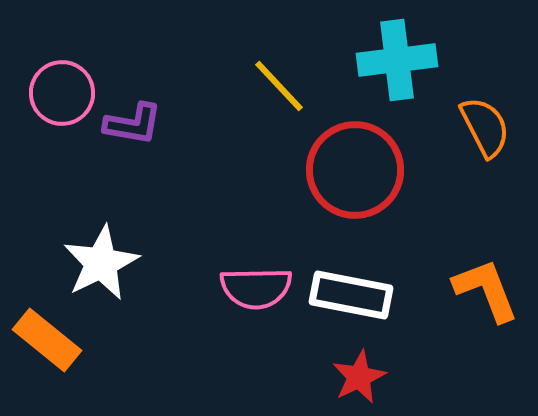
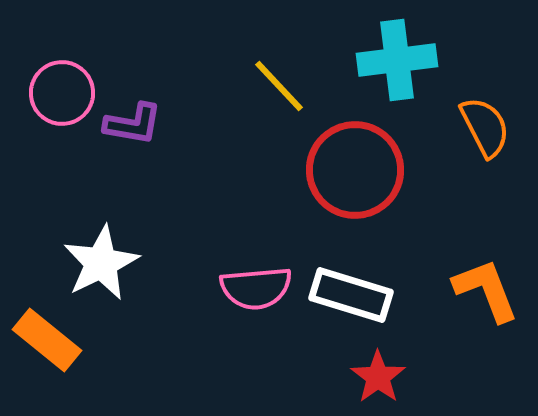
pink semicircle: rotated 4 degrees counterclockwise
white rectangle: rotated 6 degrees clockwise
red star: moved 19 px right; rotated 10 degrees counterclockwise
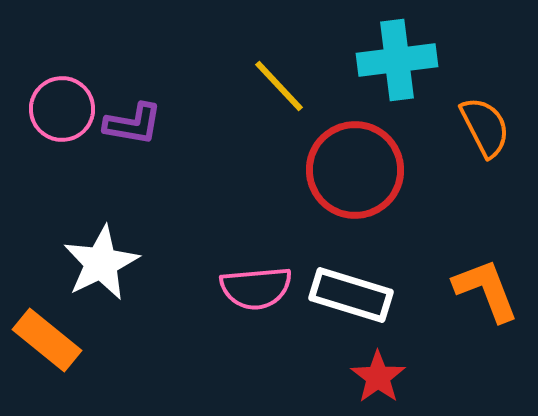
pink circle: moved 16 px down
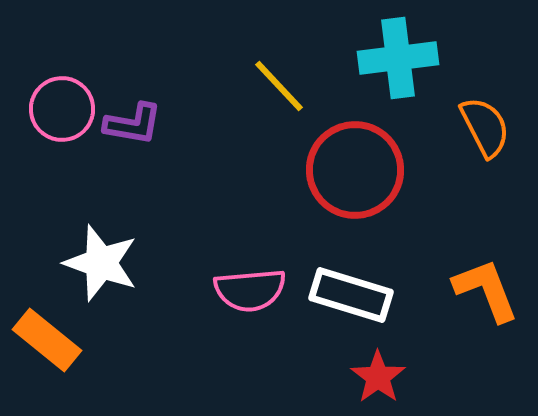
cyan cross: moved 1 px right, 2 px up
white star: rotated 26 degrees counterclockwise
pink semicircle: moved 6 px left, 2 px down
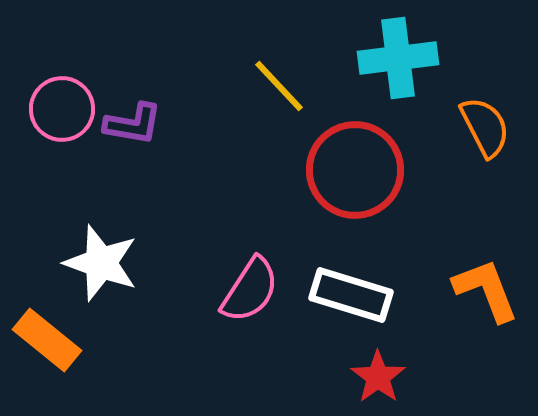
pink semicircle: rotated 52 degrees counterclockwise
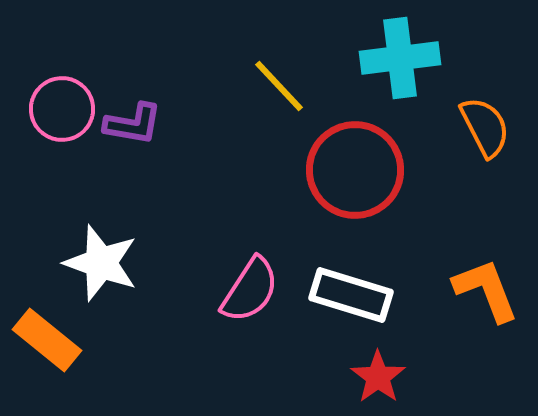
cyan cross: moved 2 px right
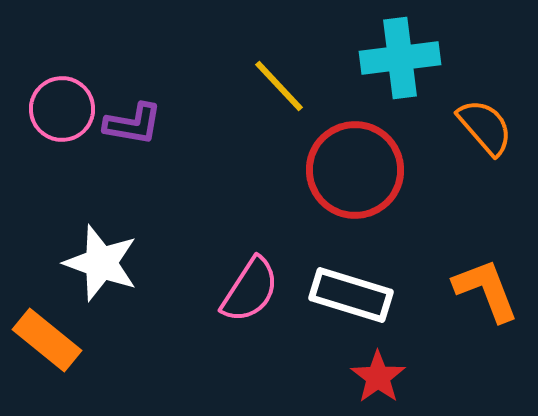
orange semicircle: rotated 14 degrees counterclockwise
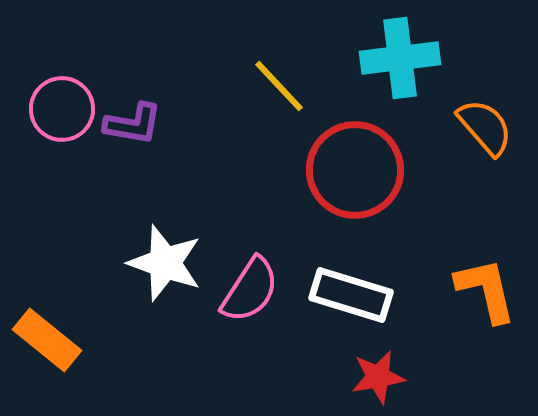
white star: moved 64 px right
orange L-shape: rotated 8 degrees clockwise
red star: rotated 26 degrees clockwise
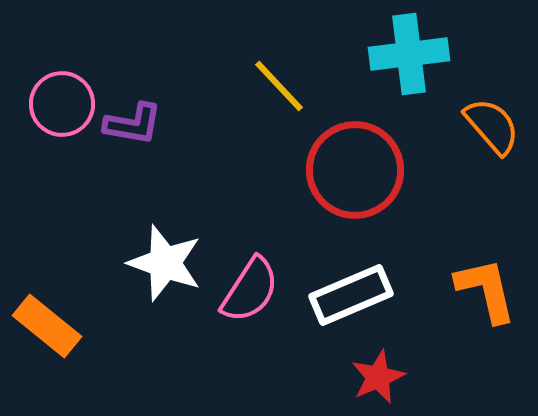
cyan cross: moved 9 px right, 4 px up
pink circle: moved 5 px up
orange semicircle: moved 7 px right, 1 px up
white rectangle: rotated 40 degrees counterclockwise
orange rectangle: moved 14 px up
red star: rotated 14 degrees counterclockwise
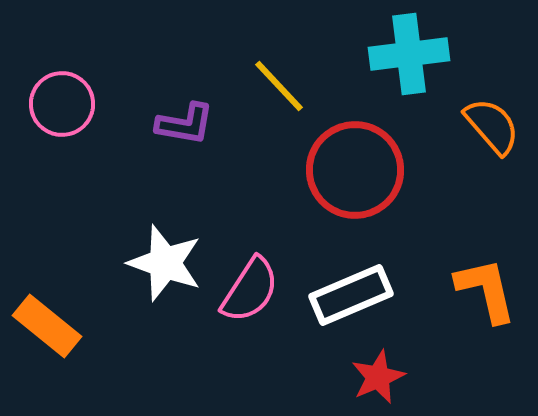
purple L-shape: moved 52 px right
